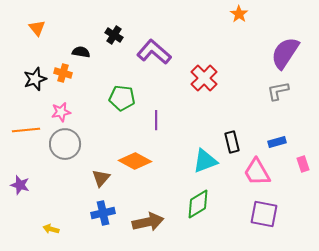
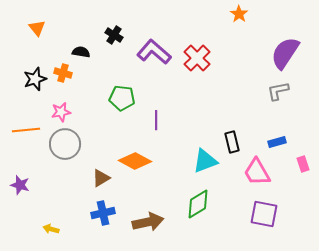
red cross: moved 7 px left, 20 px up
brown triangle: rotated 18 degrees clockwise
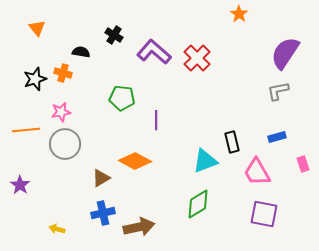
blue rectangle: moved 5 px up
purple star: rotated 18 degrees clockwise
brown arrow: moved 9 px left, 5 px down
yellow arrow: moved 6 px right
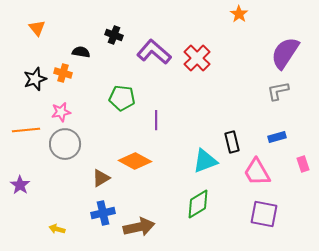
black cross: rotated 12 degrees counterclockwise
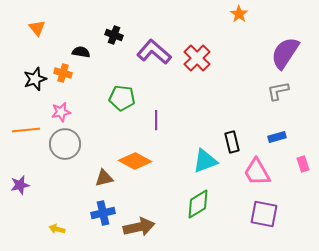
brown triangle: moved 3 px right; rotated 18 degrees clockwise
purple star: rotated 24 degrees clockwise
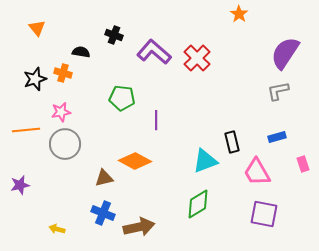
blue cross: rotated 35 degrees clockwise
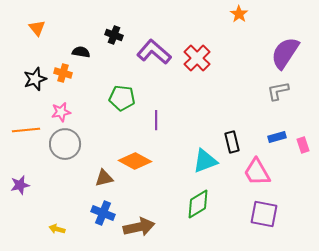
pink rectangle: moved 19 px up
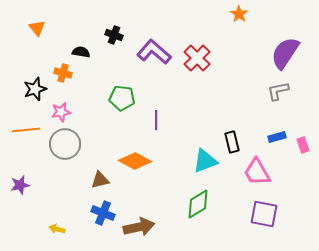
black star: moved 10 px down
brown triangle: moved 4 px left, 2 px down
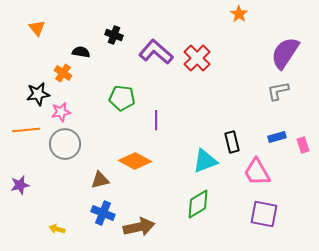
purple L-shape: moved 2 px right
orange cross: rotated 18 degrees clockwise
black star: moved 3 px right, 5 px down; rotated 10 degrees clockwise
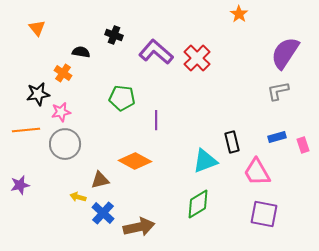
blue cross: rotated 20 degrees clockwise
yellow arrow: moved 21 px right, 32 px up
